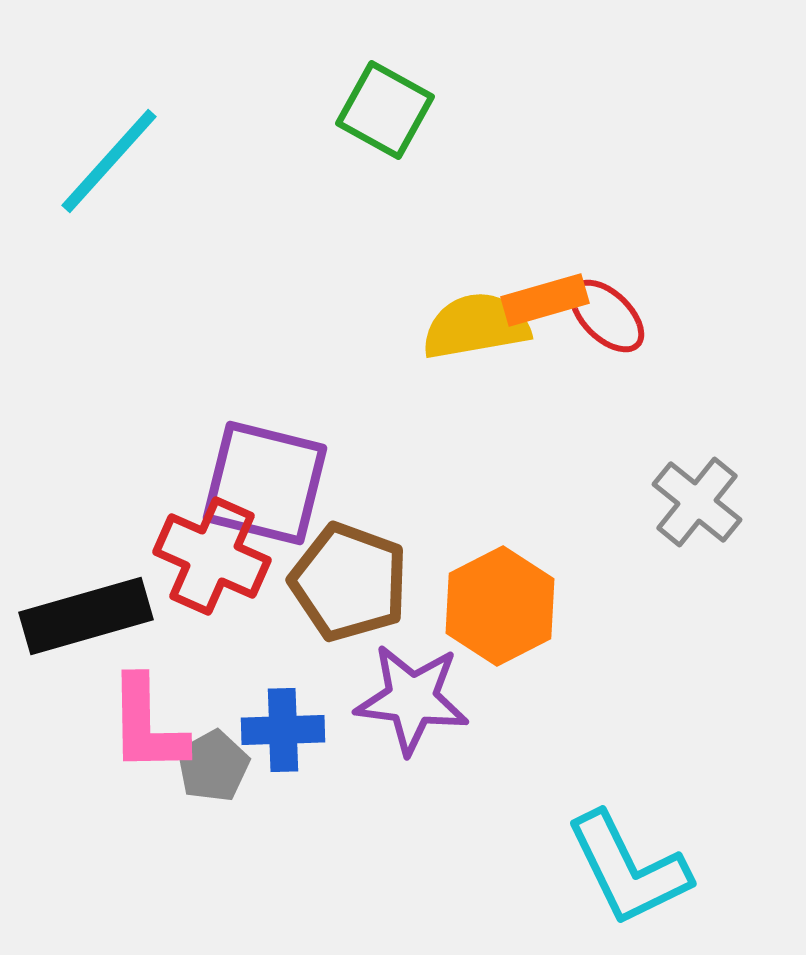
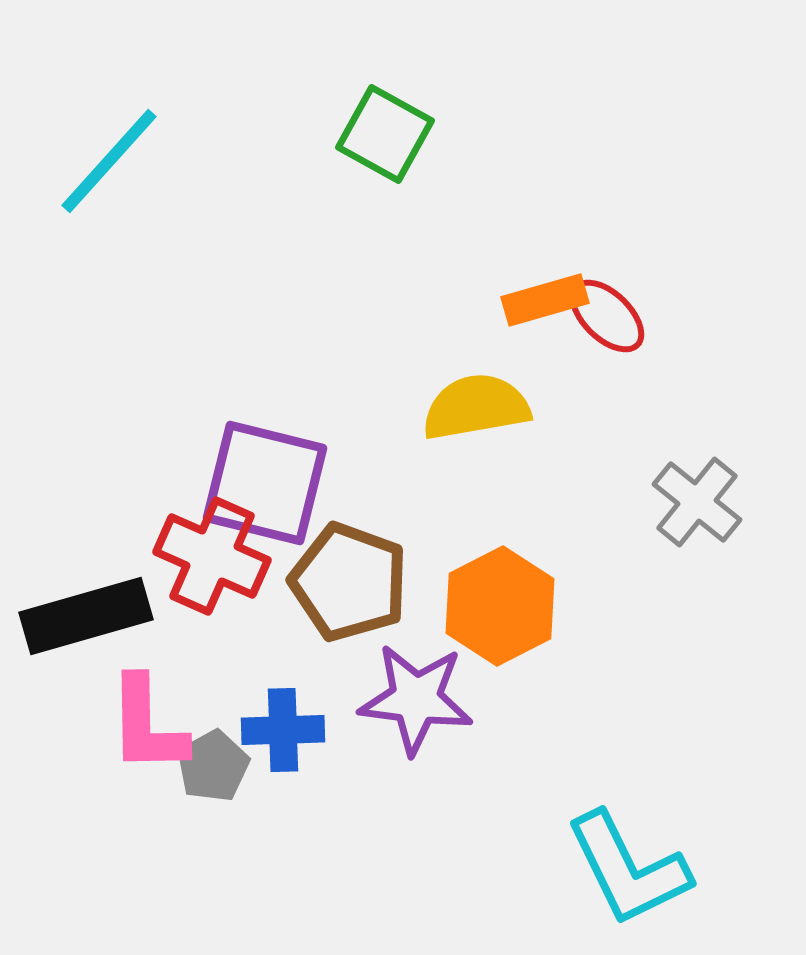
green square: moved 24 px down
yellow semicircle: moved 81 px down
purple star: moved 4 px right
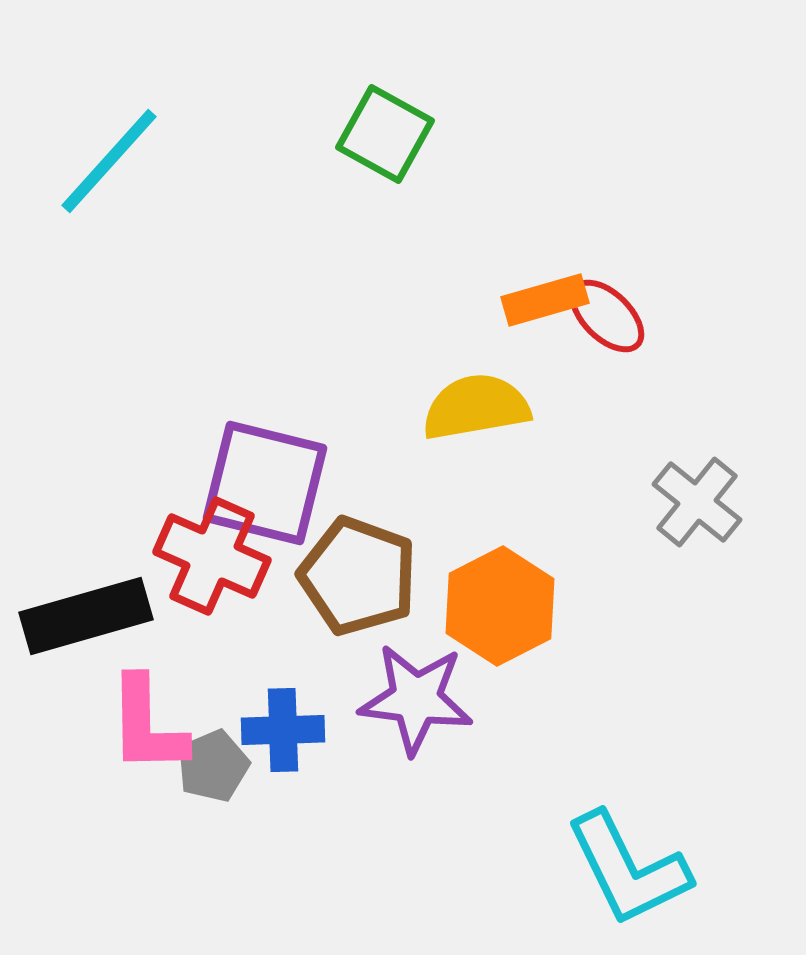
brown pentagon: moved 9 px right, 6 px up
gray pentagon: rotated 6 degrees clockwise
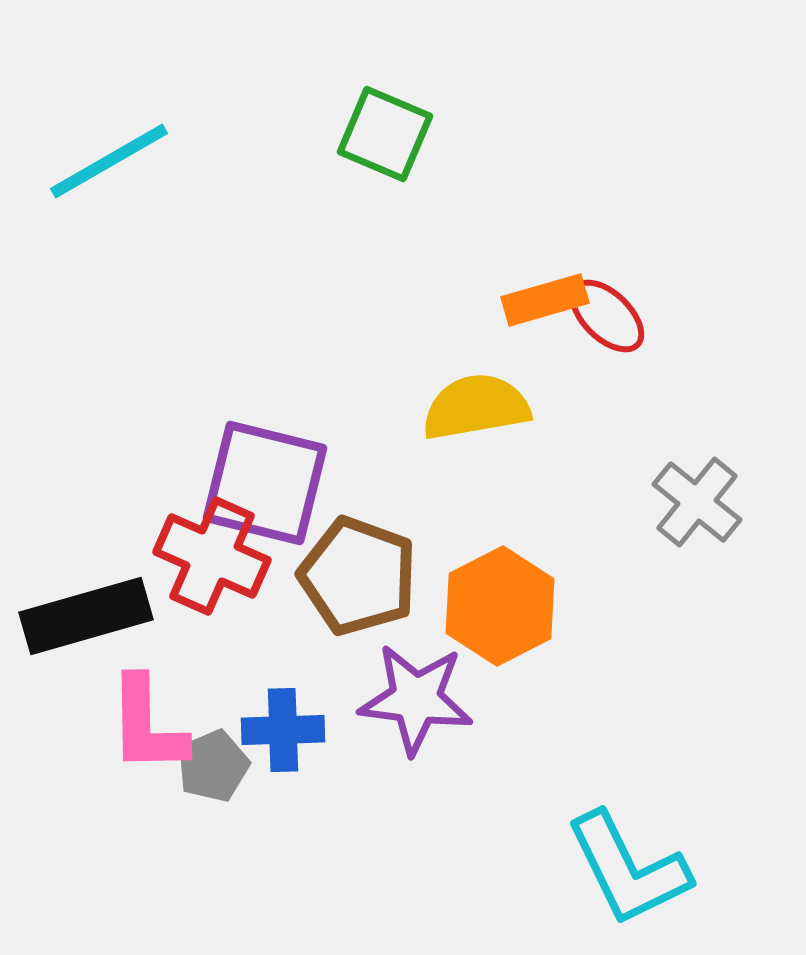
green square: rotated 6 degrees counterclockwise
cyan line: rotated 18 degrees clockwise
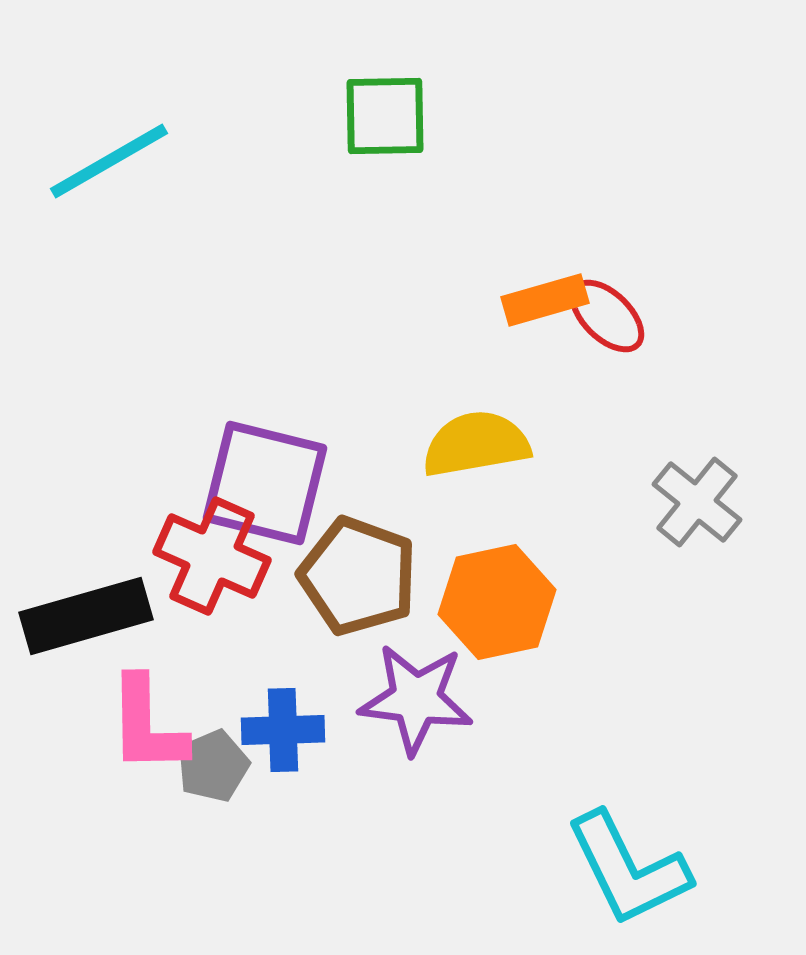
green square: moved 18 px up; rotated 24 degrees counterclockwise
yellow semicircle: moved 37 px down
orange hexagon: moved 3 px left, 4 px up; rotated 15 degrees clockwise
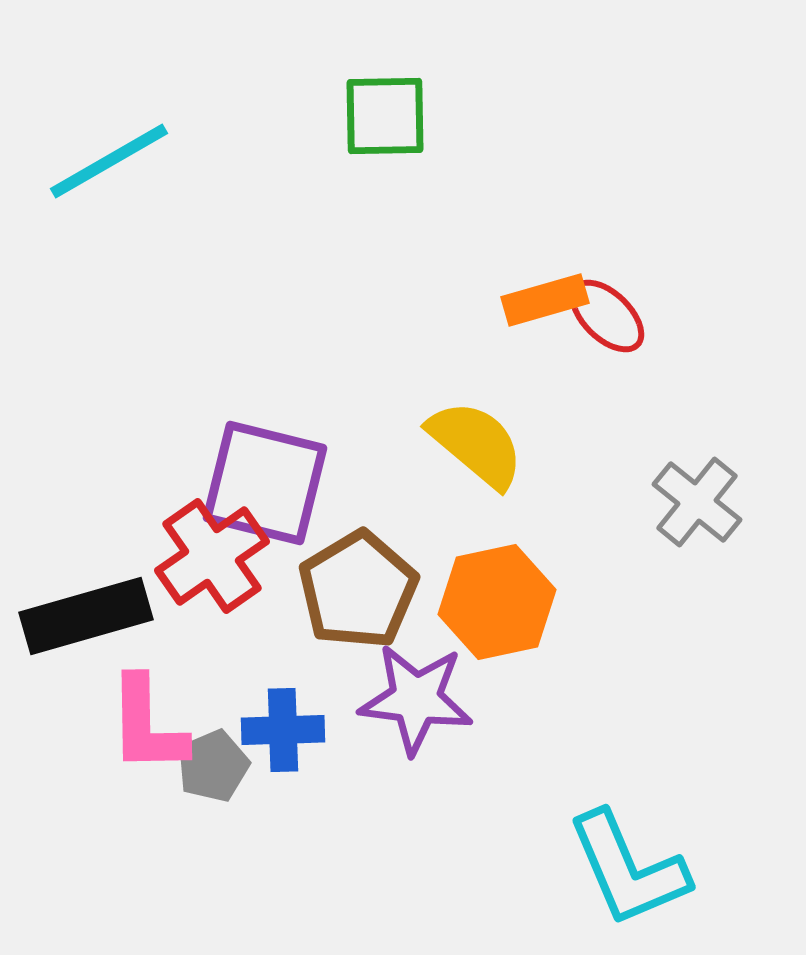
yellow semicircle: rotated 50 degrees clockwise
red cross: rotated 31 degrees clockwise
brown pentagon: moved 14 px down; rotated 21 degrees clockwise
cyan L-shape: rotated 3 degrees clockwise
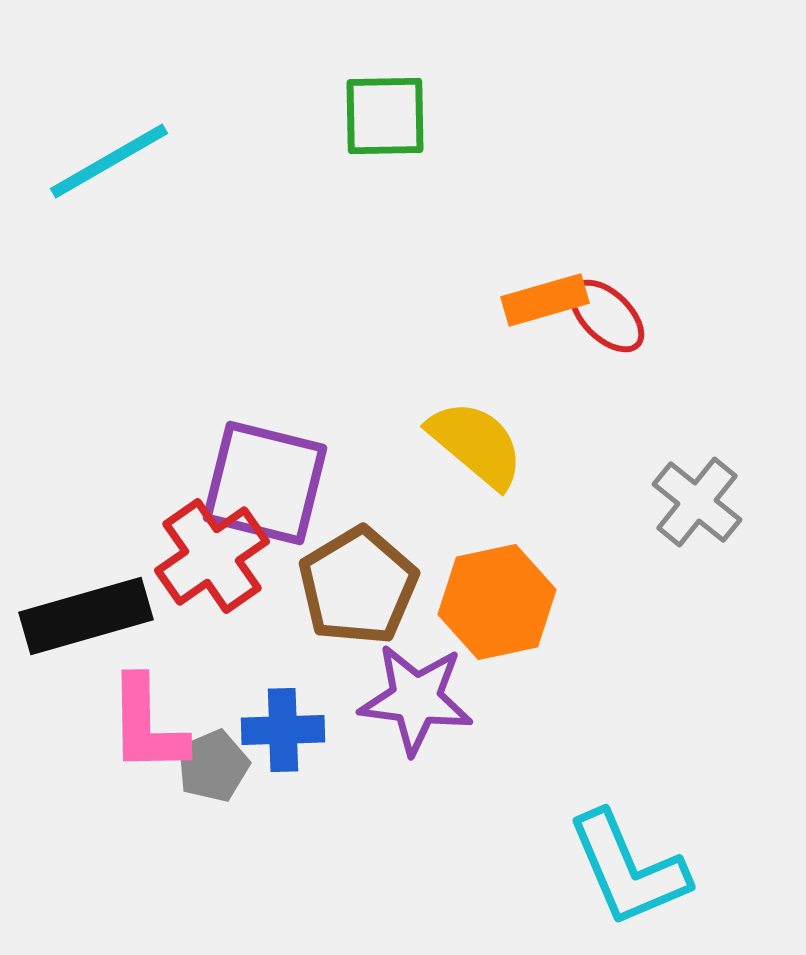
brown pentagon: moved 4 px up
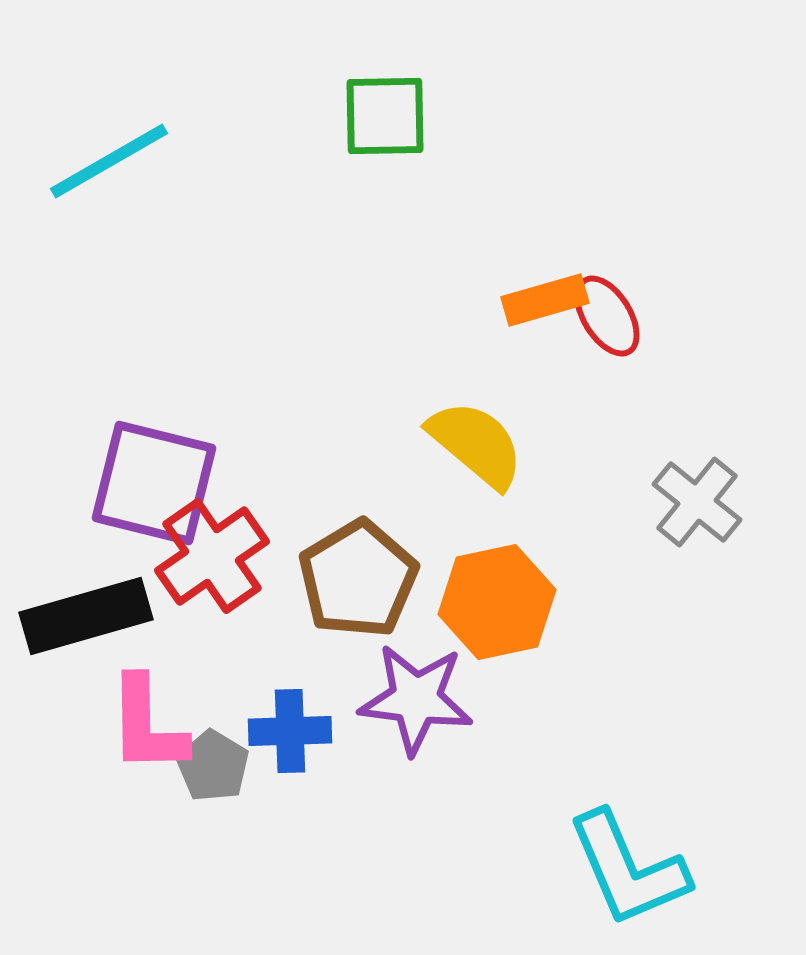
red ellipse: rotated 14 degrees clockwise
purple square: moved 111 px left
brown pentagon: moved 7 px up
blue cross: moved 7 px right, 1 px down
gray pentagon: rotated 18 degrees counterclockwise
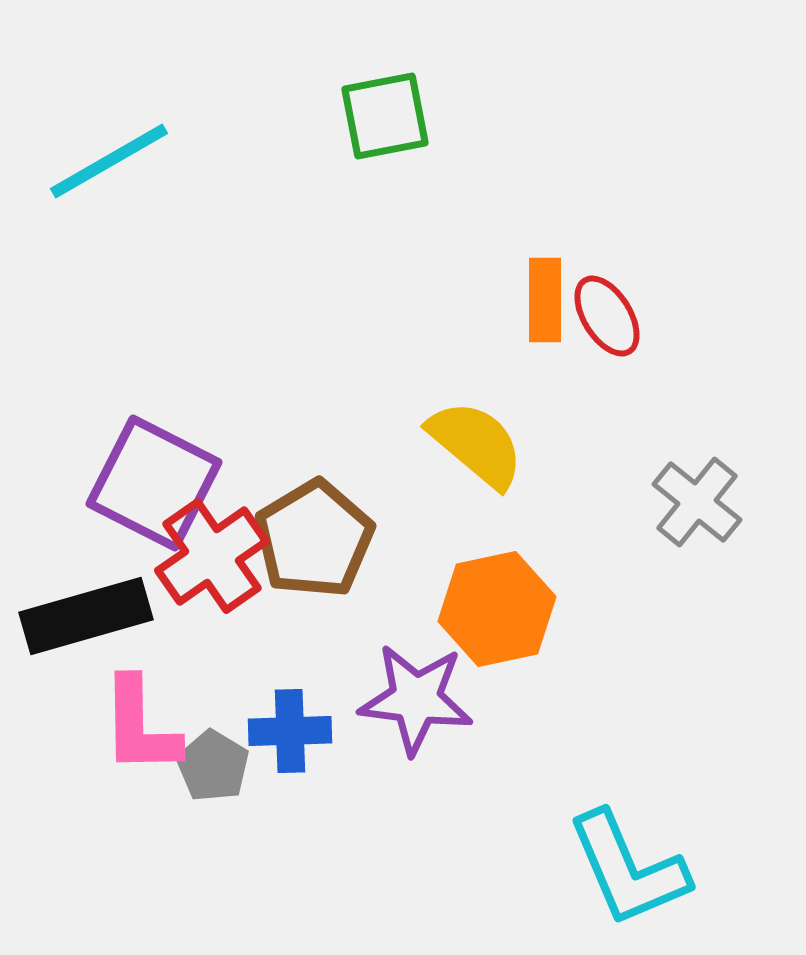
green square: rotated 10 degrees counterclockwise
orange rectangle: rotated 74 degrees counterclockwise
purple square: rotated 13 degrees clockwise
brown pentagon: moved 44 px left, 40 px up
orange hexagon: moved 7 px down
pink L-shape: moved 7 px left, 1 px down
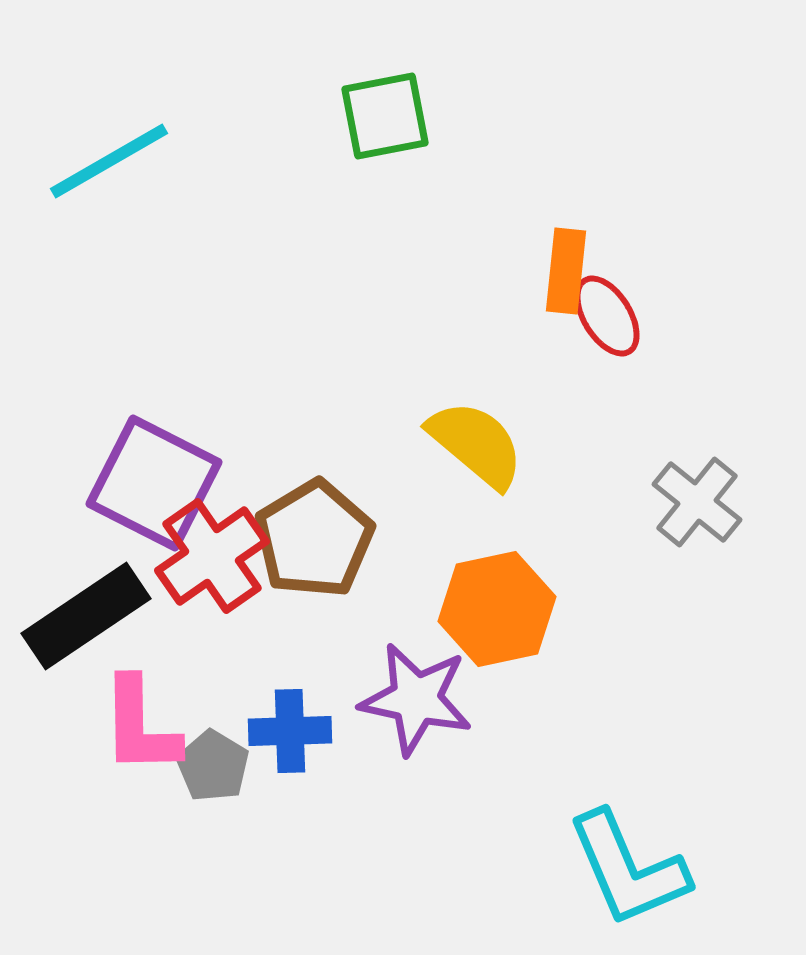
orange rectangle: moved 21 px right, 29 px up; rotated 6 degrees clockwise
black rectangle: rotated 18 degrees counterclockwise
purple star: rotated 5 degrees clockwise
